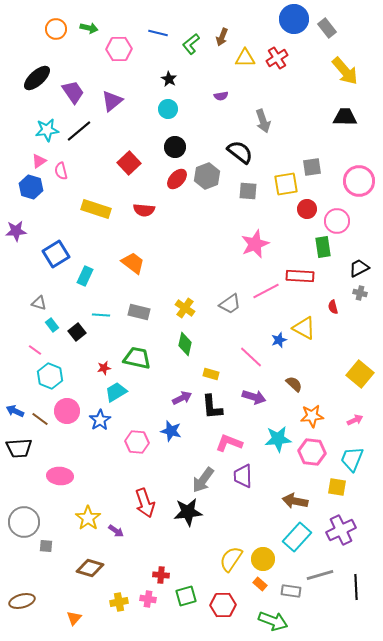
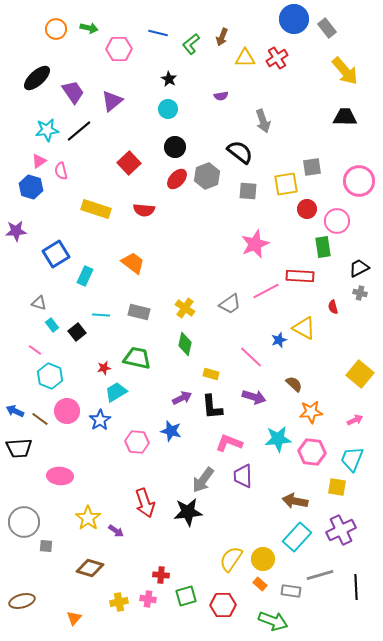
orange star at (312, 416): moved 1 px left, 4 px up
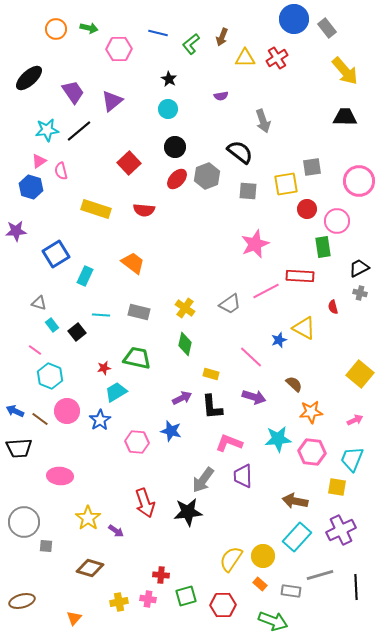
black ellipse at (37, 78): moved 8 px left
yellow circle at (263, 559): moved 3 px up
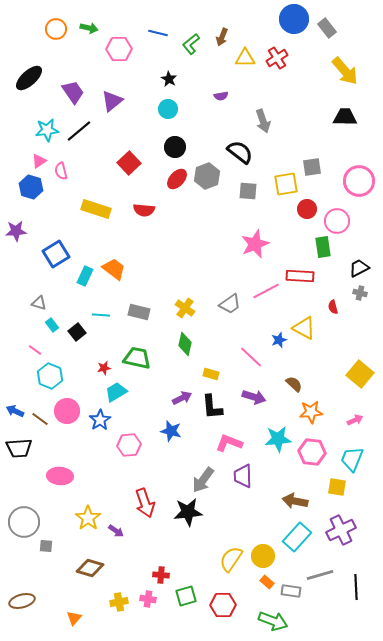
orange trapezoid at (133, 263): moved 19 px left, 6 px down
pink hexagon at (137, 442): moved 8 px left, 3 px down; rotated 10 degrees counterclockwise
orange rectangle at (260, 584): moved 7 px right, 2 px up
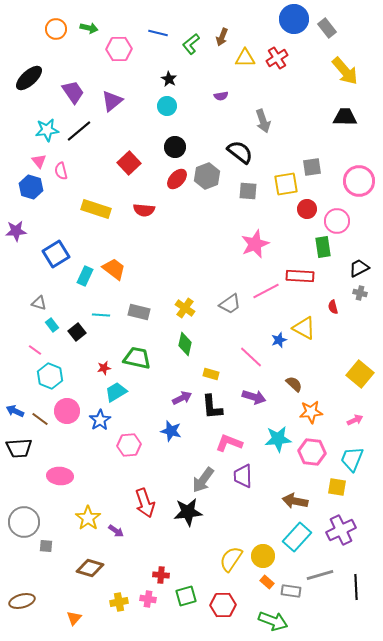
cyan circle at (168, 109): moved 1 px left, 3 px up
pink triangle at (39, 161): rotated 35 degrees counterclockwise
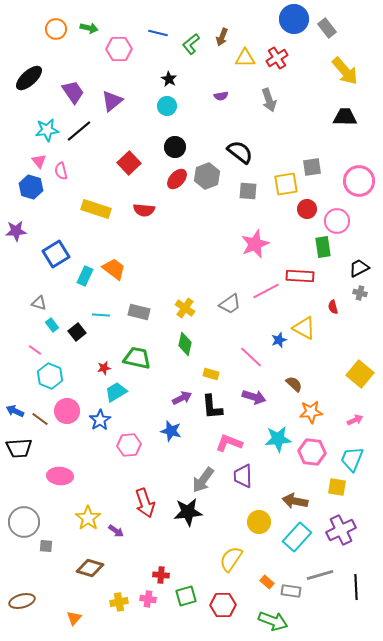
gray arrow at (263, 121): moved 6 px right, 21 px up
yellow circle at (263, 556): moved 4 px left, 34 px up
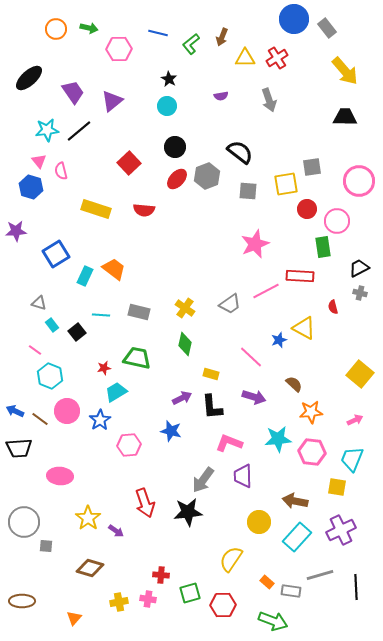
green square at (186, 596): moved 4 px right, 3 px up
brown ellipse at (22, 601): rotated 15 degrees clockwise
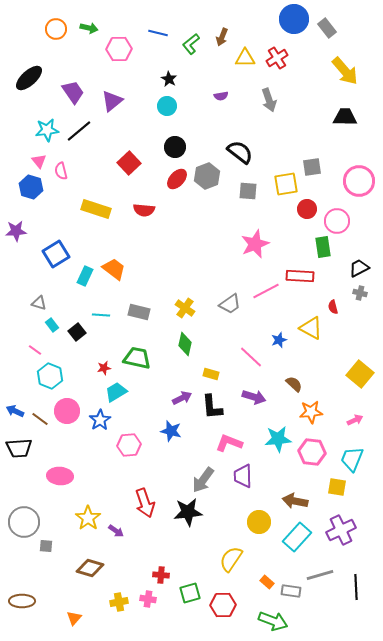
yellow triangle at (304, 328): moved 7 px right
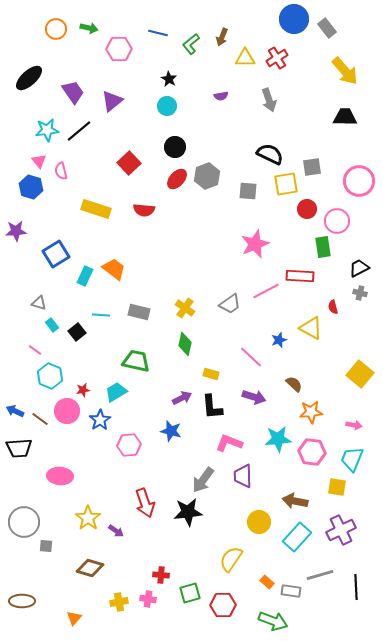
black semicircle at (240, 152): moved 30 px right, 2 px down; rotated 12 degrees counterclockwise
green trapezoid at (137, 358): moved 1 px left, 3 px down
red star at (104, 368): moved 21 px left, 22 px down
pink arrow at (355, 420): moved 1 px left, 5 px down; rotated 35 degrees clockwise
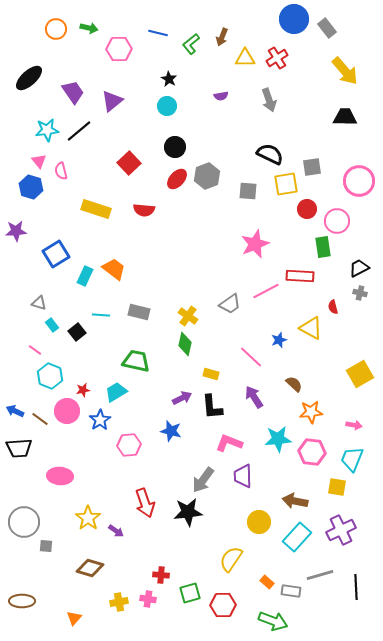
yellow cross at (185, 308): moved 3 px right, 8 px down
yellow square at (360, 374): rotated 20 degrees clockwise
purple arrow at (254, 397): rotated 140 degrees counterclockwise
